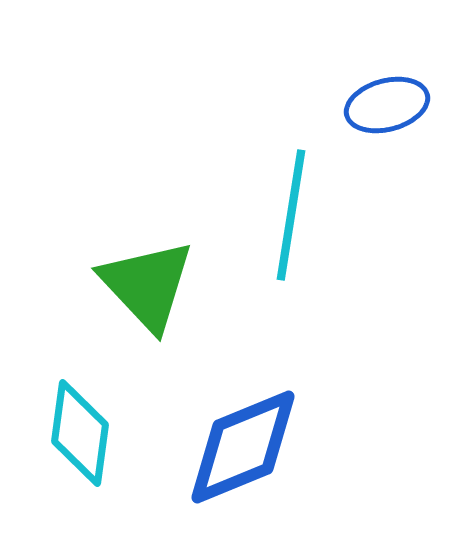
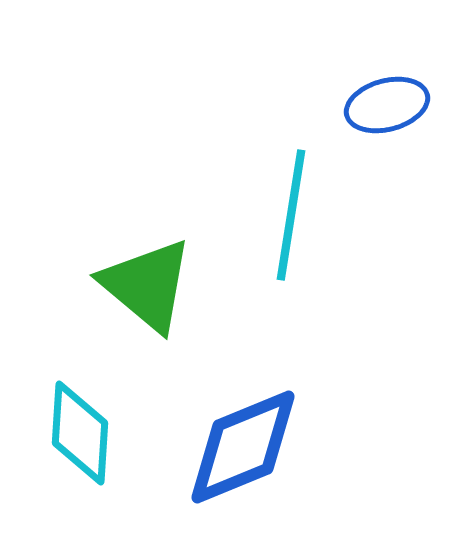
green triangle: rotated 7 degrees counterclockwise
cyan diamond: rotated 4 degrees counterclockwise
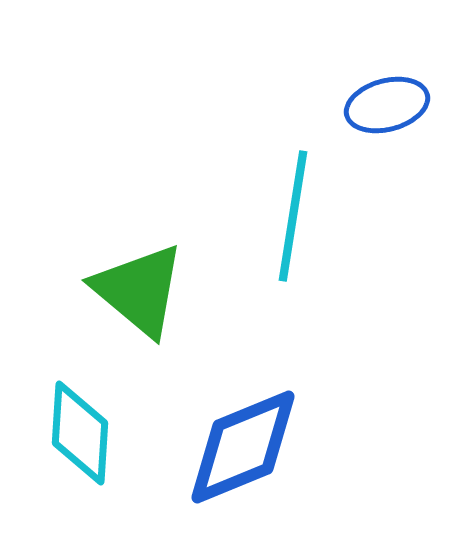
cyan line: moved 2 px right, 1 px down
green triangle: moved 8 px left, 5 px down
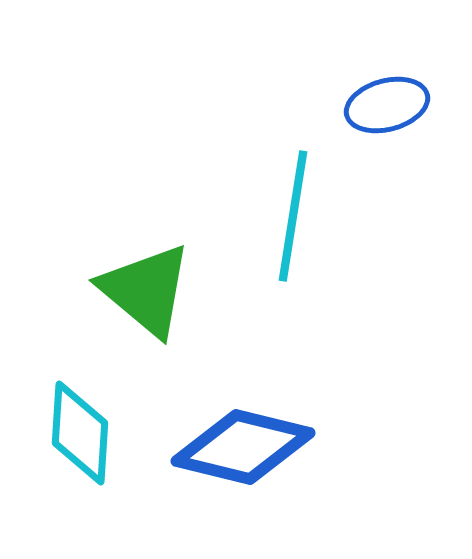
green triangle: moved 7 px right
blue diamond: rotated 36 degrees clockwise
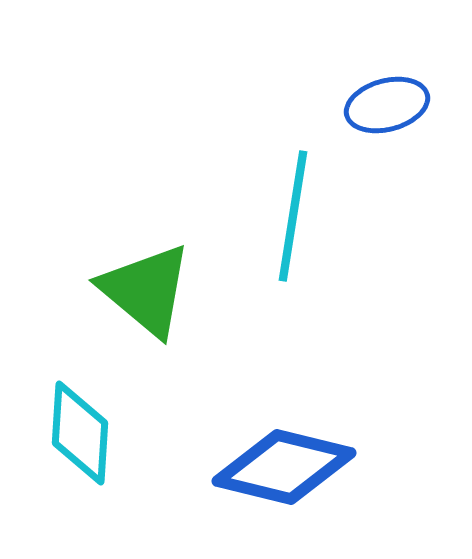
blue diamond: moved 41 px right, 20 px down
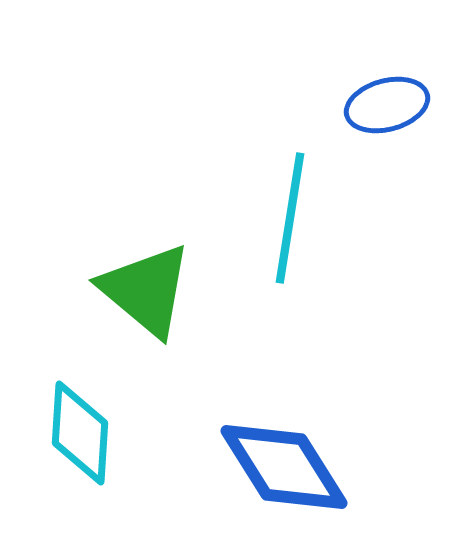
cyan line: moved 3 px left, 2 px down
blue diamond: rotated 44 degrees clockwise
